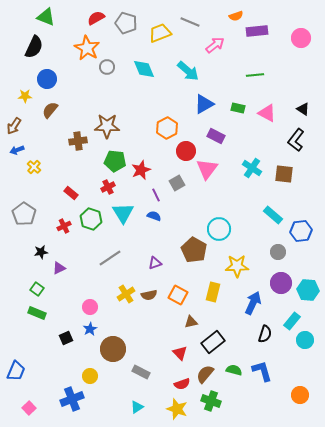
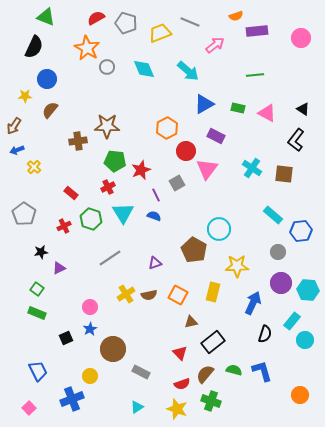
blue trapezoid at (16, 371): moved 22 px right; rotated 50 degrees counterclockwise
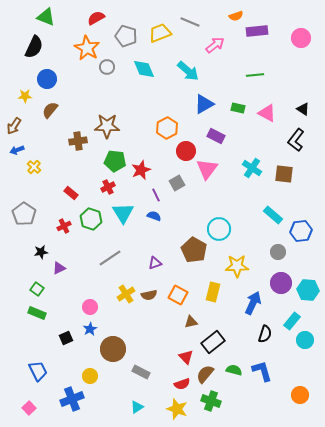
gray pentagon at (126, 23): moved 13 px down
red triangle at (180, 353): moved 6 px right, 4 px down
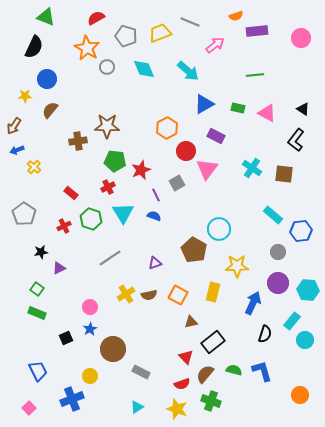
purple circle at (281, 283): moved 3 px left
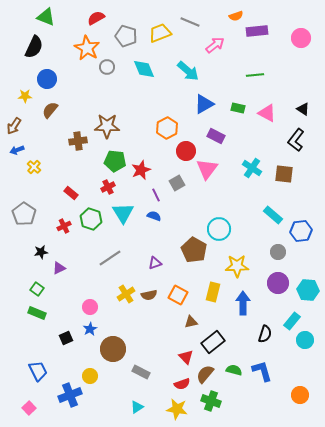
blue arrow at (253, 303): moved 10 px left; rotated 25 degrees counterclockwise
blue cross at (72, 399): moved 2 px left, 4 px up
yellow star at (177, 409): rotated 10 degrees counterclockwise
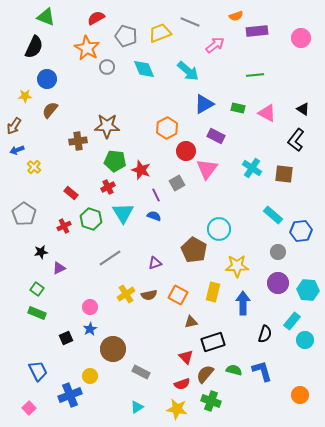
red star at (141, 170): rotated 30 degrees counterclockwise
black rectangle at (213, 342): rotated 20 degrees clockwise
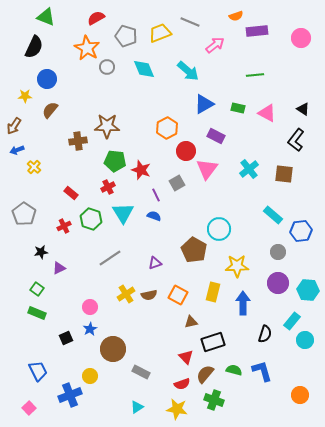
cyan cross at (252, 168): moved 3 px left, 1 px down; rotated 18 degrees clockwise
green cross at (211, 401): moved 3 px right, 1 px up
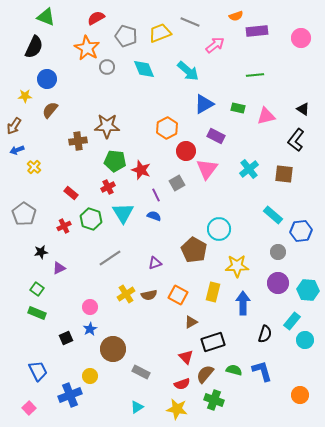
pink triangle at (267, 113): moved 1 px left, 3 px down; rotated 42 degrees counterclockwise
brown triangle at (191, 322): rotated 16 degrees counterclockwise
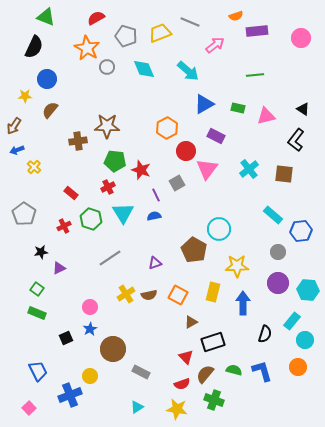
blue semicircle at (154, 216): rotated 32 degrees counterclockwise
orange circle at (300, 395): moved 2 px left, 28 px up
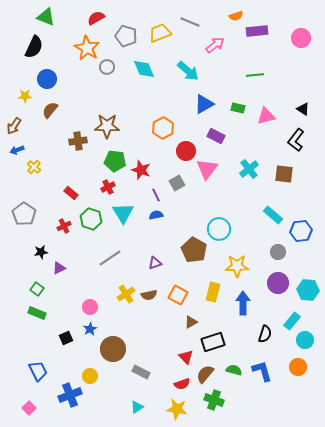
orange hexagon at (167, 128): moved 4 px left
blue semicircle at (154, 216): moved 2 px right, 1 px up
